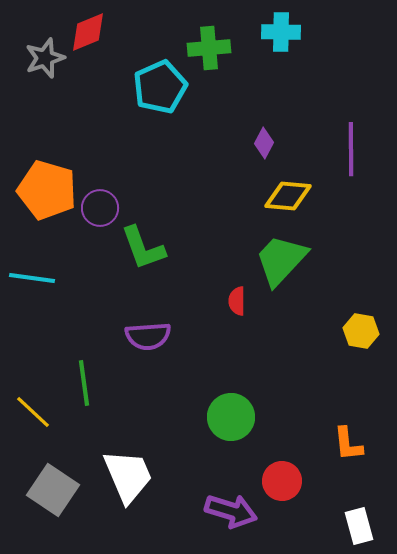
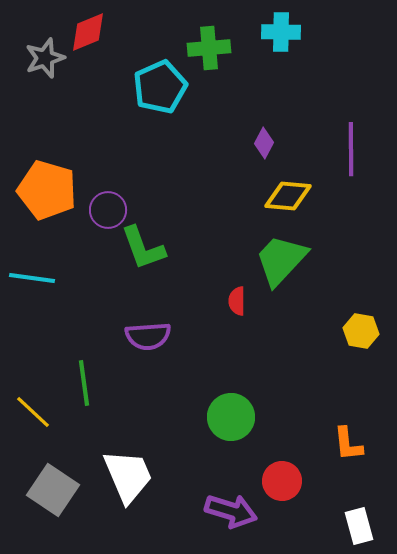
purple circle: moved 8 px right, 2 px down
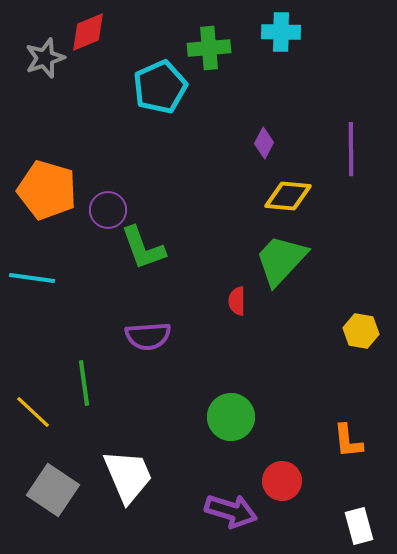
orange L-shape: moved 3 px up
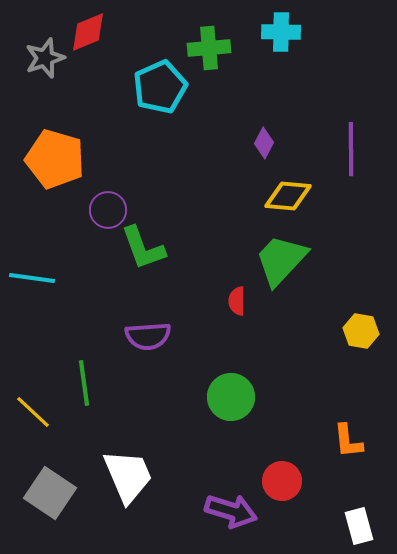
orange pentagon: moved 8 px right, 31 px up
green circle: moved 20 px up
gray square: moved 3 px left, 3 px down
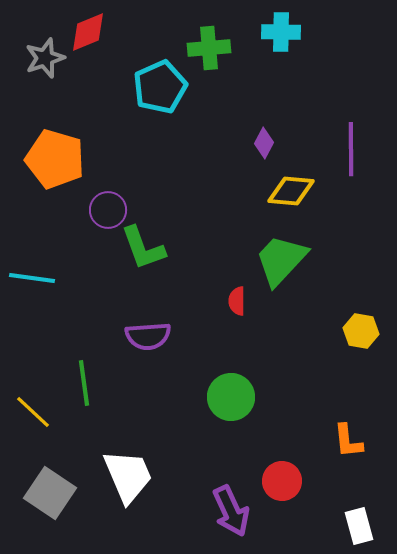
yellow diamond: moved 3 px right, 5 px up
purple arrow: rotated 48 degrees clockwise
